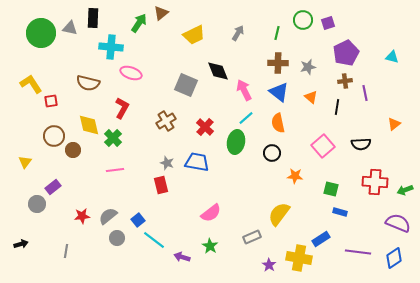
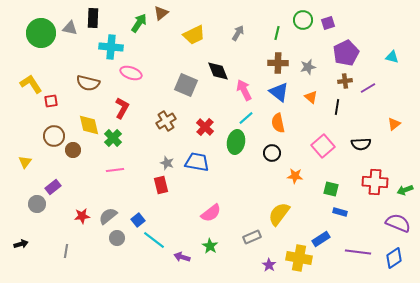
purple line at (365, 93): moved 3 px right, 5 px up; rotated 70 degrees clockwise
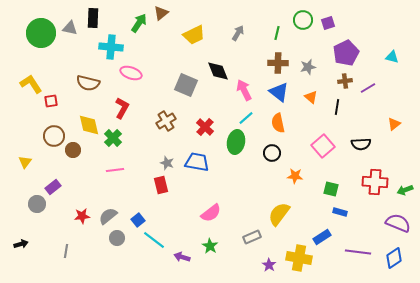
blue rectangle at (321, 239): moved 1 px right, 2 px up
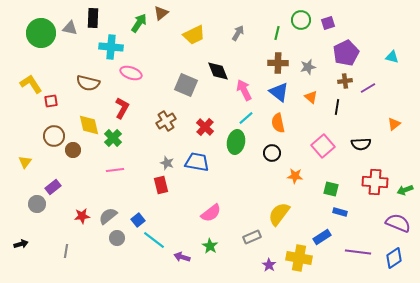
green circle at (303, 20): moved 2 px left
